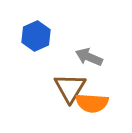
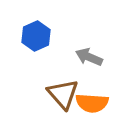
brown triangle: moved 7 px left, 6 px down; rotated 12 degrees counterclockwise
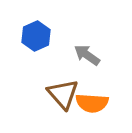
gray arrow: moved 2 px left, 2 px up; rotated 12 degrees clockwise
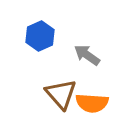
blue hexagon: moved 4 px right
brown triangle: moved 2 px left
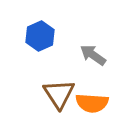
gray arrow: moved 6 px right
brown triangle: moved 2 px left; rotated 8 degrees clockwise
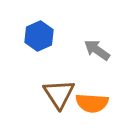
blue hexagon: moved 1 px left
gray arrow: moved 4 px right, 5 px up
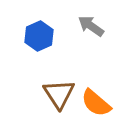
gray arrow: moved 6 px left, 24 px up
orange semicircle: moved 4 px right; rotated 36 degrees clockwise
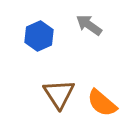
gray arrow: moved 2 px left, 1 px up
orange semicircle: moved 6 px right
